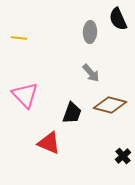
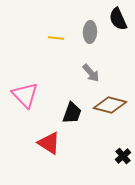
yellow line: moved 37 px right
red triangle: rotated 10 degrees clockwise
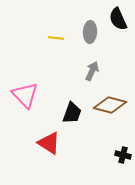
gray arrow: moved 1 px right, 2 px up; rotated 114 degrees counterclockwise
black cross: moved 1 px up; rotated 35 degrees counterclockwise
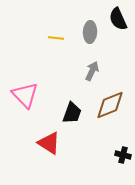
brown diamond: rotated 36 degrees counterclockwise
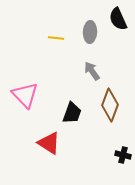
gray arrow: rotated 60 degrees counterclockwise
brown diamond: rotated 48 degrees counterclockwise
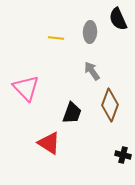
pink triangle: moved 1 px right, 7 px up
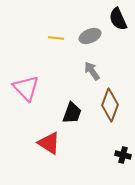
gray ellipse: moved 4 px down; rotated 65 degrees clockwise
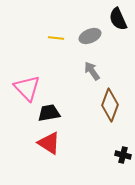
pink triangle: moved 1 px right
black trapezoid: moved 23 px left; rotated 120 degrees counterclockwise
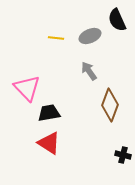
black semicircle: moved 1 px left, 1 px down
gray arrow: moved 3 px left
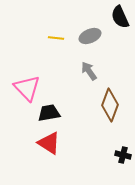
black semicircle: moved 3 px right, 3 px up
